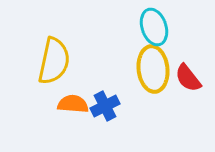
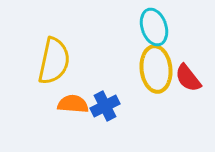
yellow ellipse: moved 3 px right
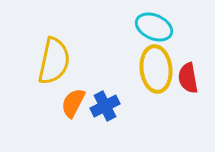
cyan ellipse: rotated 48 degrees counterclockwise
red semicircle: rotated 28 degrees clockwise
orange semicircle: moved 1 px up; rotated 68 degrees counterclockwise
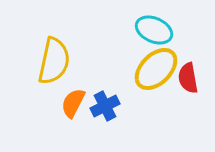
cyan ellipse: moved 3 px down
yellow ellipse: rotated 51 degrees clockwise
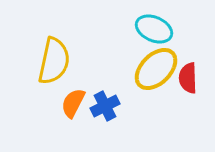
cyan ellipse: moved 1 px up
red semicircle: rotated 8 degrees clockwise
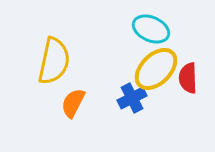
cyan ellipse: moved 3 px left
blue cross: moved 27 px right, 8 px up
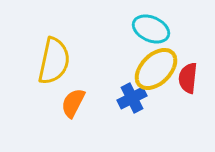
red semicircle: rotated 8 degrees clockwise
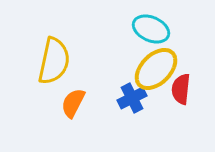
red semicircle: moved 7 px left, 11 px down
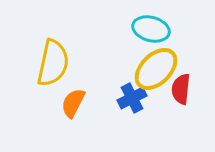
cyan ellipse: rotated 9 degrees counterclockwise
yellow semicircle: moved 1 px left, 2 px down
